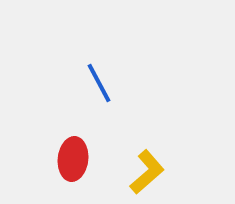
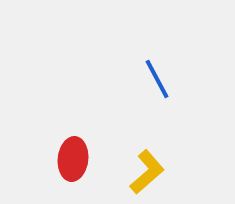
blue line: moved 58 px right, 4 px up
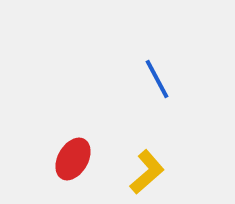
red ellipse: rotated 24 degrees clockwise
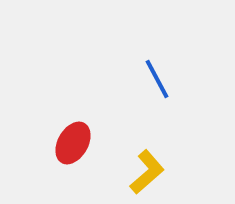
red ellipse: moved 16 px up
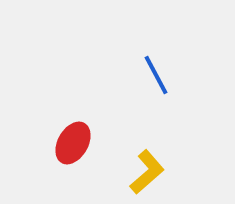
blue line: moved 1 px left, 4 px up
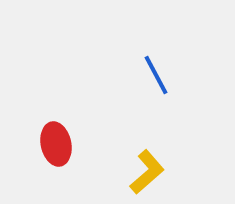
red ellipse: moved 17 px left, 1 px down; rotated 42 degrees counterclockwise
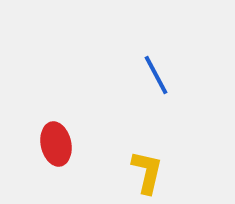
yellow L-shape: rotated 36 degrees counterclockwise
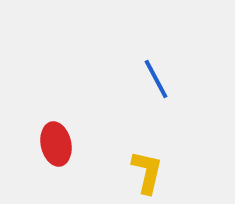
blue line: moved 4 px down
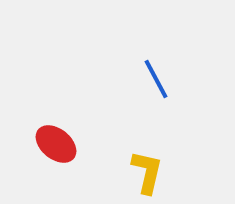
red ellipse: rotated 39 degrees counterclockwise
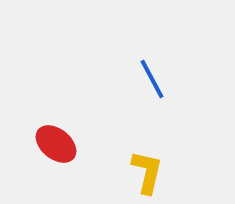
blue line: moved 4 px left
